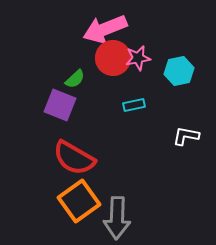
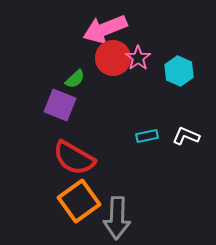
pink star: rotated 25 degrees counterclockwise
cyan hexagon: rotated 24 degrees counterclockwise
cyan rectangle: moved 13 px right, 31 px down
white L-shape: rotated 12 degrees clockwise
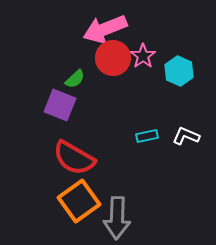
pink star: moved 5 px right, 2 px up
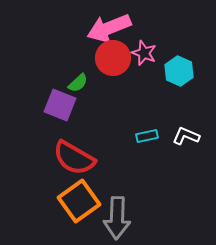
pink arrow: moved 4 px right, 1 px up
pink star: moved 1 px right, 3 px up; rotated 15 degrees counterclockwise
green semicircle: moved 3 px right, 4 px down
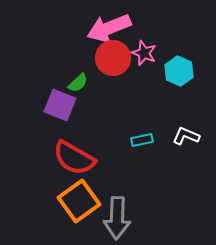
cyan rectangle: moved 5 px left, 4 px down
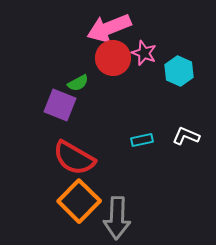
green semicircle: rotated 15 degrees clockwise
orange square: rotated 9 degrees counterclockwise
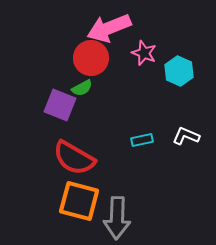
red circle: moved 22 px left
green semicircle: moved 4 px right, 5 px down
orange square: rotated 30 degrees counterclockwise
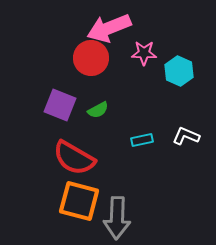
pink star: rotated 20 degrees counterclockwise
green semicircle: moved 16 px right, 22 px down
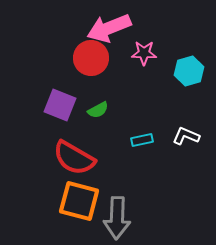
cyan hexagon: moved 10 px right; rotated 20 degrees clockwise
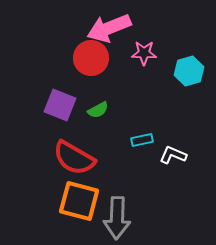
white L-shape: moved 13 px left, 19 px down
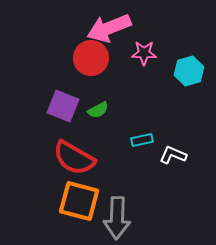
purple square: moved 3 px right, 1 px down
